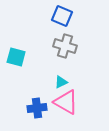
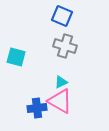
pink triangle: moved 6 px left, 1 px up
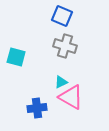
pink triangle: moved 11 px right, 4 px up
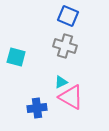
blue square: moved 6 px right
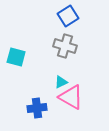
blue square: rotated 35 degrees clockwise
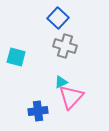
blue square: moved 10 px left, 2 px down; rotated 15 degrees counterclockwise
pink triangle: rotated 44 degrees clockwise
blue cross: moved 1 px right, 3 px down
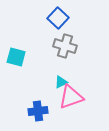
pink triangle: rotated 28 degrees clockwise
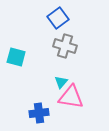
blue square: rotated 10 degrees clockwise
cyan triangle: rotated 24 degrees counterclockwise
pink triangle: rotated 28 degrees clockwise
blue cross: moved 1 px right, 2 px down
